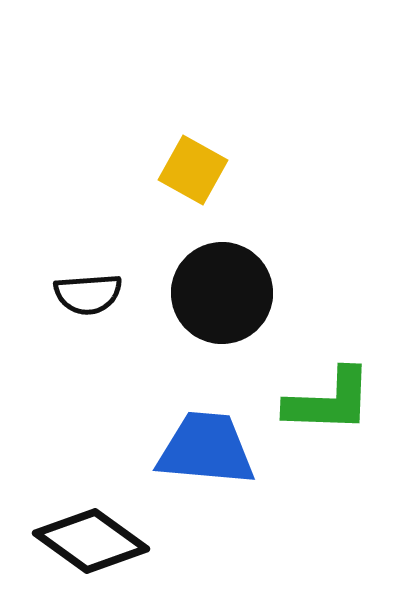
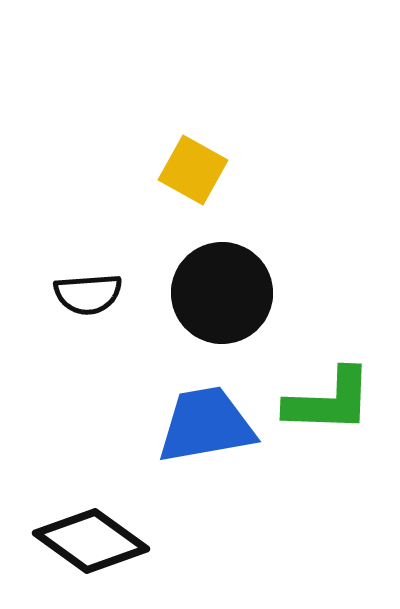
blue trapezoid: moved 24 px up; rotated 15 degrees counterclockwise
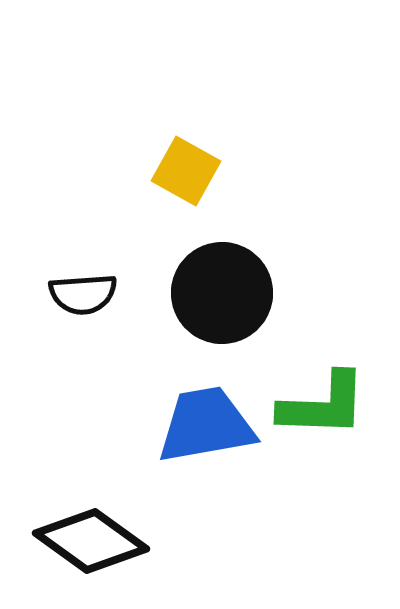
yellow square: moved 7 px left, 1 px down
black semicircle: moved 5 px left
green L-shape: moved 6 px left, 4 px down
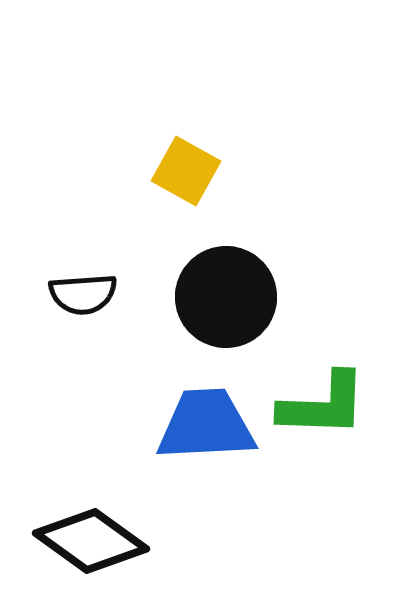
black circle: moved 4 px right, 4 px down
blue trapezoid: rotated 7 degrees clockwise
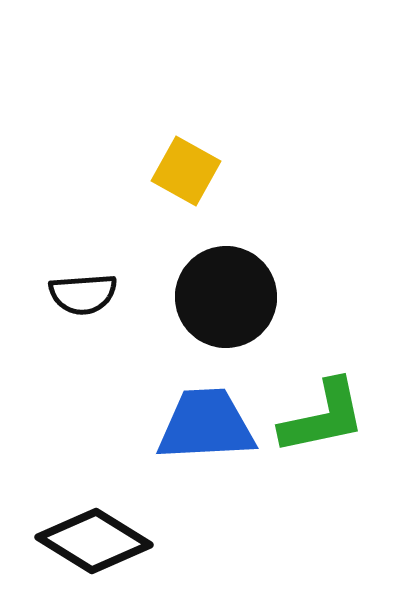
green L-shape: moved 12 px down; rotated 14 degrees counterclockwise
black diamond: moved 3 px right; rotated 4 degrees counterclockwise
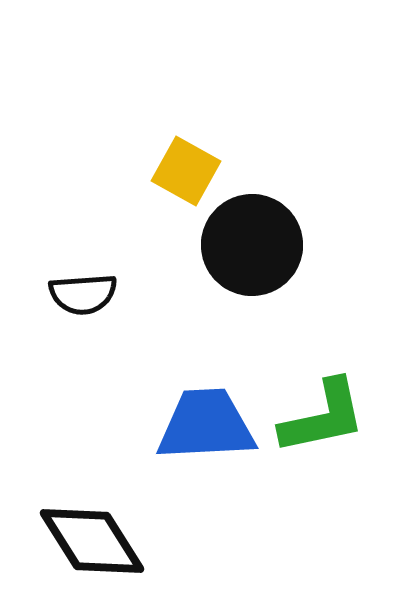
black circle: moved 26 px right, 52 px up
black diamond: moved 2 px left; rotated 26 degrees clockwise
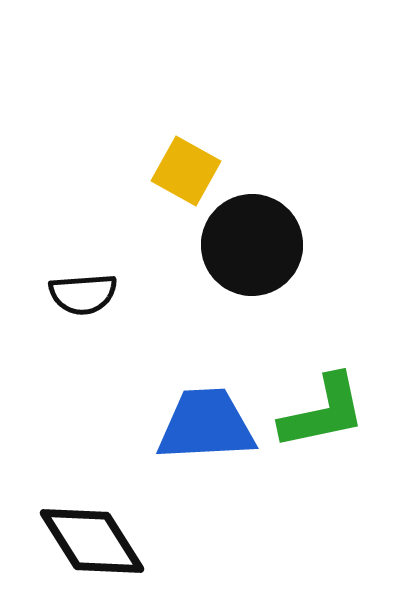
green L-shape: moved 5 px up
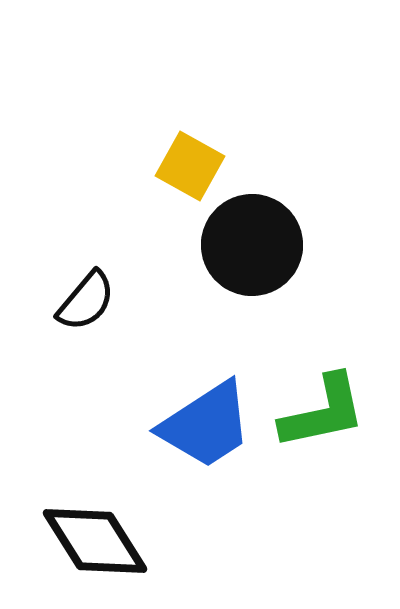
yellow square: moved 4 px right, 5 px up
black semicircle: moved 3 px right, 7 px down; rotated 46 degrees counterclockwise
blue trapezoid: rotated 150 degrees clockwise
black diamond: moved 3 px right
